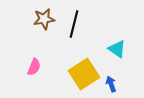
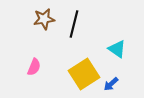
blue arrow: rotated 112 degrees counterclockwise
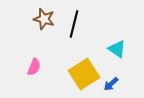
brown star: rotated 25 degrees clockwise
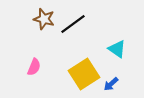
black line: moved 1 px left; rotated 40 degrees clockwise
